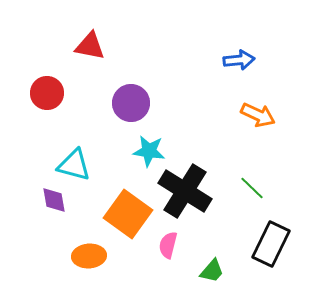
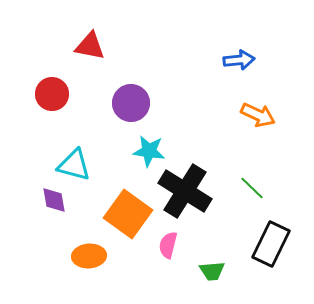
red circle: moved 5 px right, 1 px down
green trapezoid: rotated 44 degrees clockwise
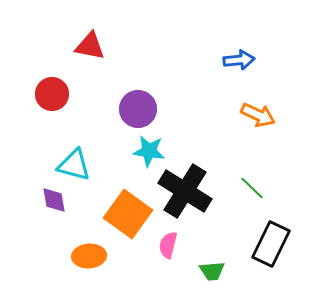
purple circle: moved 7 px right, 6 px down
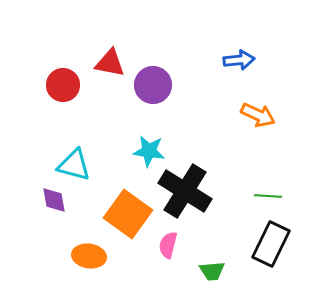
red triangle: moved 20 px right, 17 px down
red circle: moved 11 px right, 9 px up
purple circle: moved 15 px right, 24 px up
green line: moved 16 px right, 8 px down; rotated 40 degrees counterclockwise
orange ellipse: rotated 12 degrees clockwise
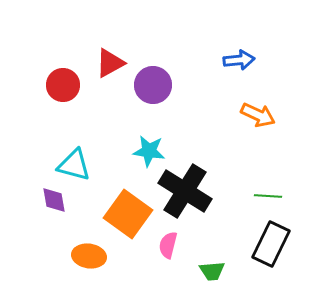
red triangle: rotated 40 degrees counterclockwise
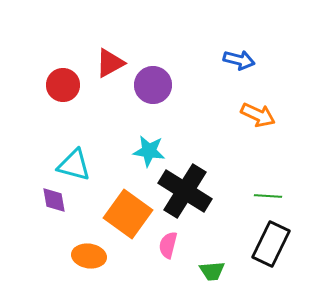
blue arrow: rotated 20 degrees clockwise
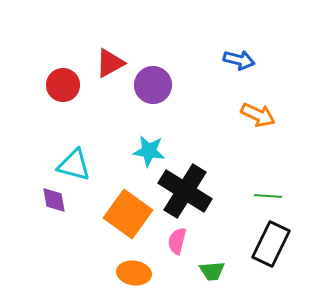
pink semicircle: moved 9 px right, 4 px up
orange ellipse: moved 45 px right, 17 px down
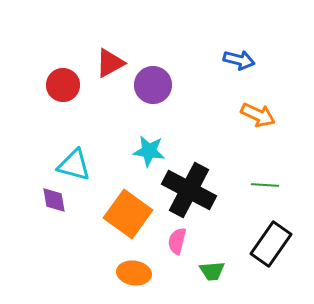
black cross: moved 4 px right, 1 px up; rotated 4 degrees counterclockwise
green line: moved 3 px left, 11 px up
black rectangle: rotated 9 degrees clockwise
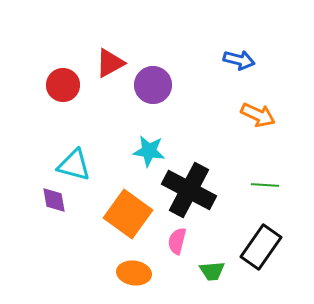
black rectangle: moved 10 px left, 3 px down
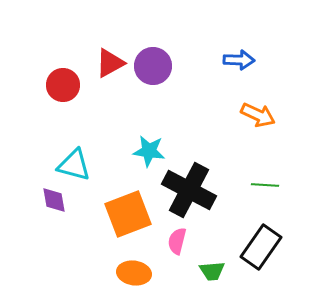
blue arrow: rotated 12 degrees counterclockwise
purple circle: moved 19 px up
orange square: rotated 33 degrees clockwise
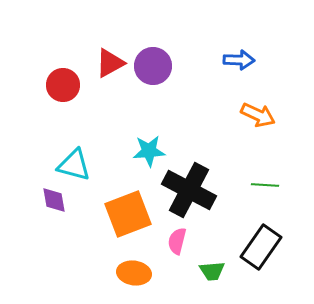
cyan star: rotated 12 degrees counterclockwise
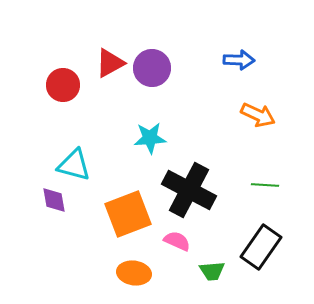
purple circle: moved 1 px left, 2 px down
cyan star: moved 1 px right, 13 px up
pink semicircle: rotated 100 degrees clockwise
